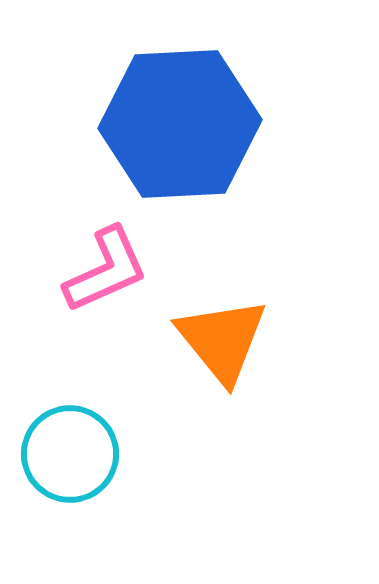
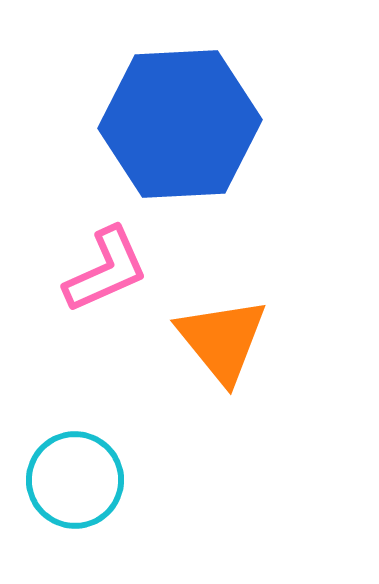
cyan circle: moved 5 px right, 26 px down
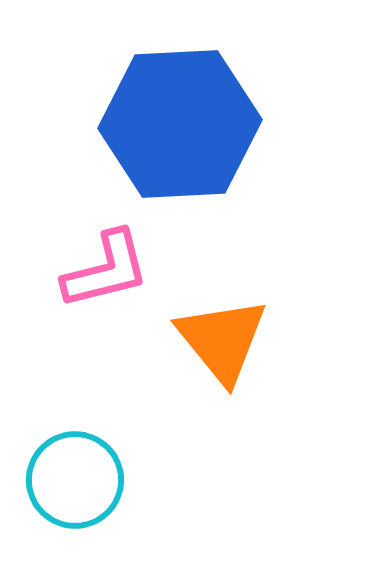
pink L-shape: rotated 10 degrees clockwise
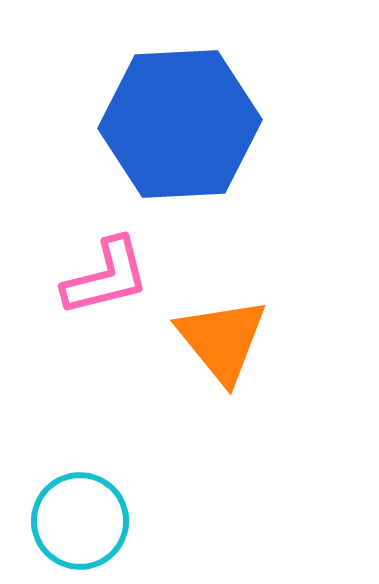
pink L-shape: moved 7 px down
cyan circle: moved 5 px right, 41 px down
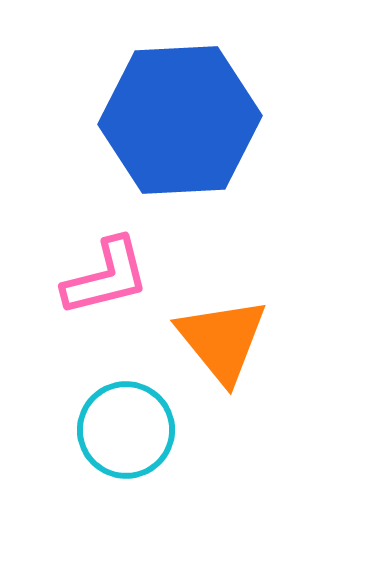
blue hexagon: moved 4 px up
cyan circle: moved 46 px right, 91 px up
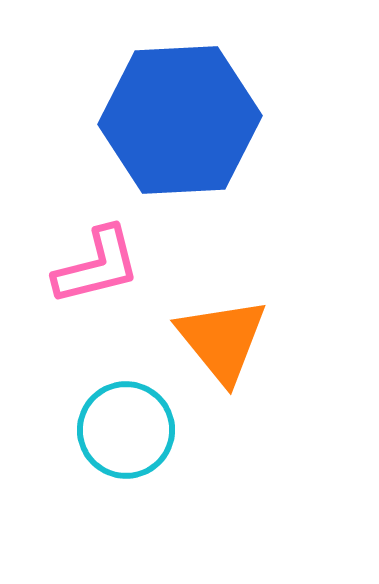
pink L-shape: moved 9 px left, 11 px up
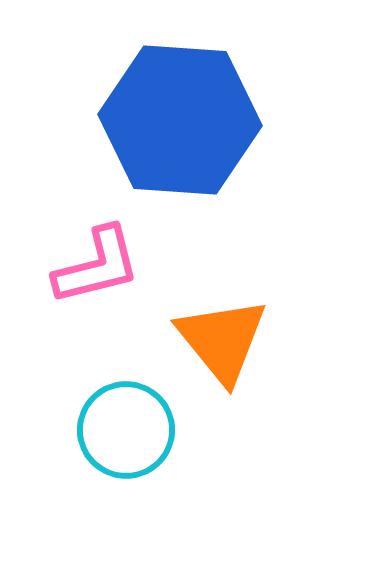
blue hexagon: rotated 7 degrees clockwise
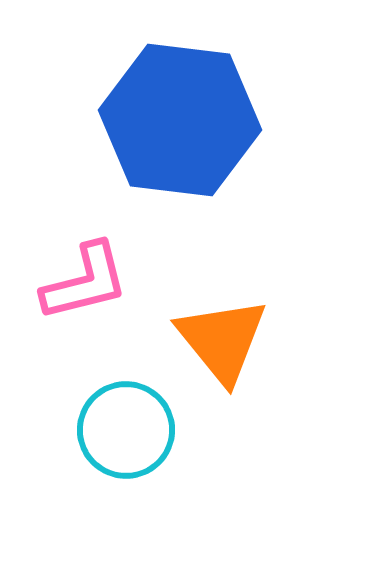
blue hexagon: rotated 3 degrees clockwise
pink L-shape: moved 12 px left, 16 px down
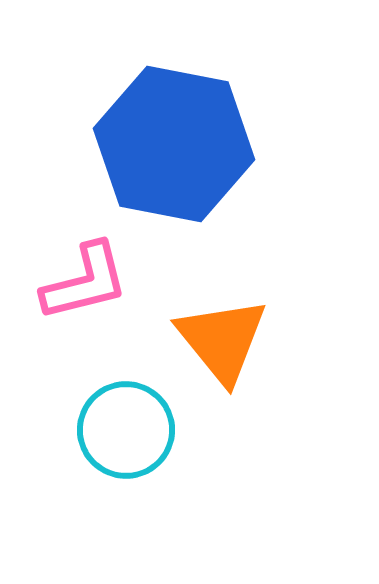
blue hexagon: moved 6 px left, 24 px down; rotated 4 degrees clockwise
